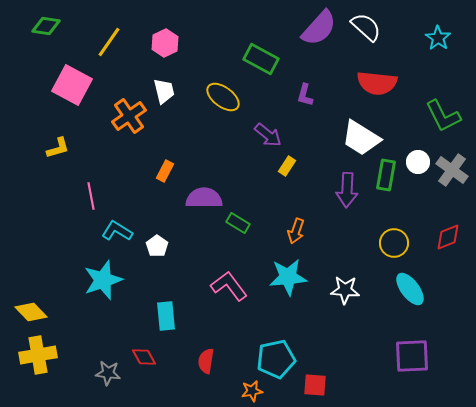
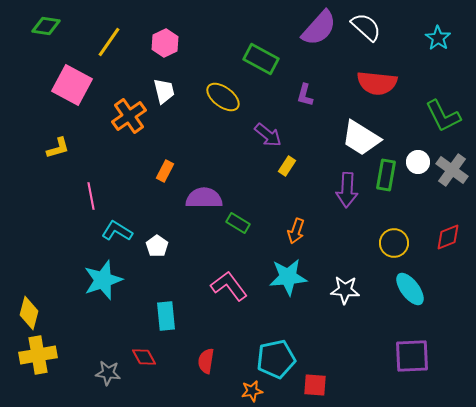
yellow diamond at (31, 312): moved 2 px left, 1 px down; rotated 60 degrees clockwise
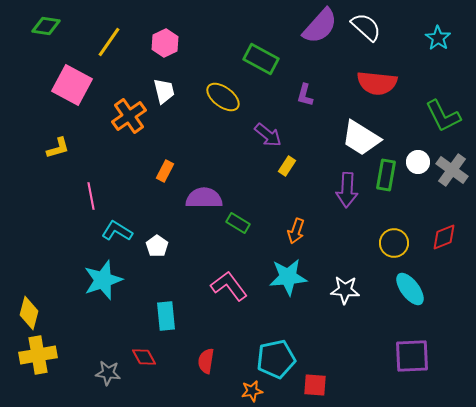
purple semicircle at (319, 28): moved 1 px right, 2 px up
red diamond at (448, 237): moved 4 px left
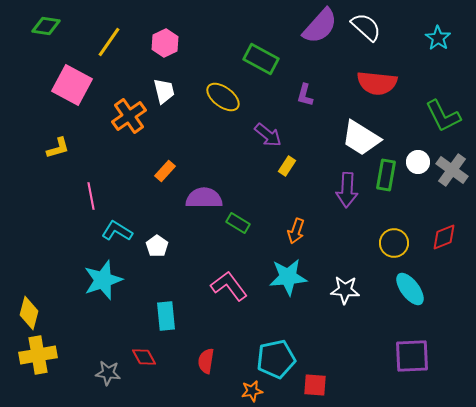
orange rectangle at (165, 171): rotated 15 degrees clockwise
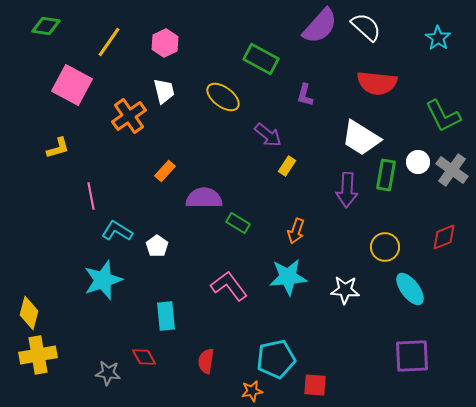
yellow circle at (394, 243): moved 9 px left, 4 px down
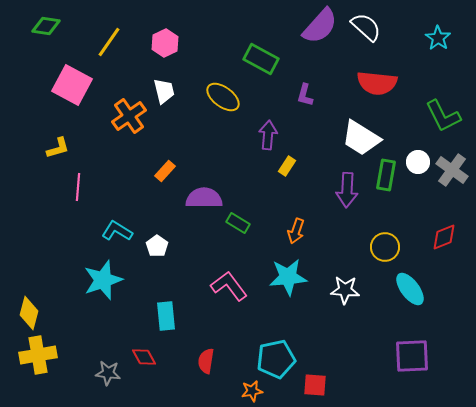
purple arrow at (268, 135): rotated 124 degrees counterclockwise
pink line at (91, 196): moved 13 px left, 9 px up; rotated 16 degrees clockwise
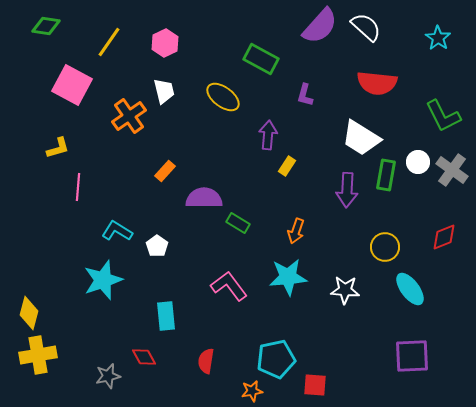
gray star at (108, 373): moved 3 px down; rotated 20 degrees counterclockwise
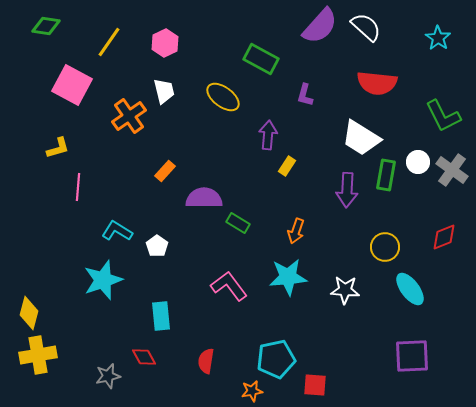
cyan rectangle at (166, 316): moved 5 px left
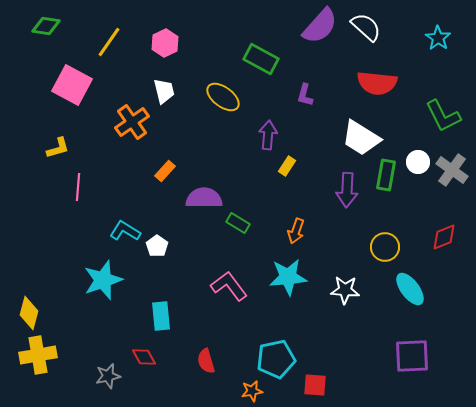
orange cross at (129, 116): moved 3 px right, 6 px down
cyan L-shape at (117, 231): moved 8 px right
red semicircle at (206, 361): rotated 25 degrees counterclockwise
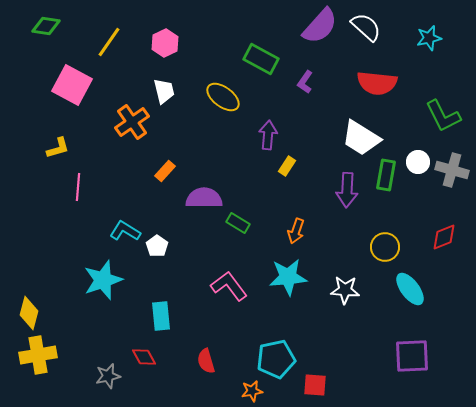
cyan star at (438, 38): moved 9 px left; rotated 25 degrees clockwise
purple L-shape at (305, 95): moved 13 px up; rotated 20 degrees clockwise
gray cross at (452, 170): rotated 20 degrees counterclockwise
